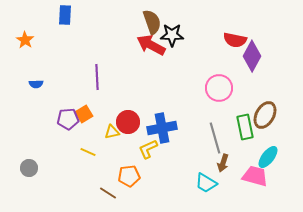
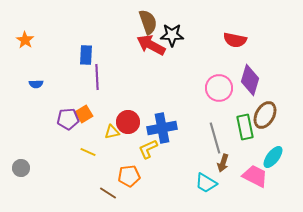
blue rectangle: moved 21 px right, 40 px down
brown semicircle: moved 4 px left
purple diamond: moved 2 px left, 24 px down; rotated 12 degrees counterclockwise
cyan ellipse: moved 5 px right
gray circle: moved 8 px left
pink trapezoid: rotated 12 degrees clockwise
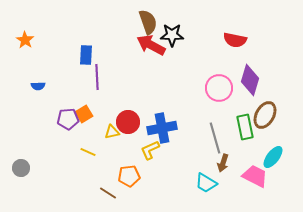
blue semicircle: moved 2 px right, 2 px down
yellow L-shape: moved 2 px right, 1 px down
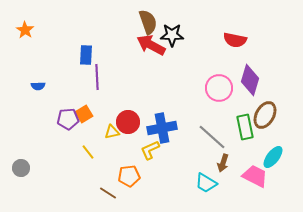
orange star: moved 10 px up
gray line: moved 3 px left, 1 px up; rotated 32 degrees counterclockwise
yellow line: rotated 28 degrees clockwise
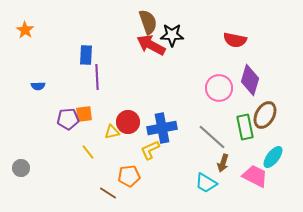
orange square: rotated 24 degrees clockwise
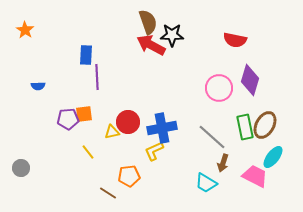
brown ellipse: moved 10 px down
yellow L-shape: moved 4 px right, 1 px down
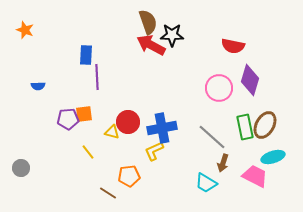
orange star: rotated 12 degrees counterclockwise
red semicircle: moved 2 px left, 6 px down
yellow triangle: rotated 28 degrees clockwise
cyan ellipse: rotated 35 degrees clockwise
